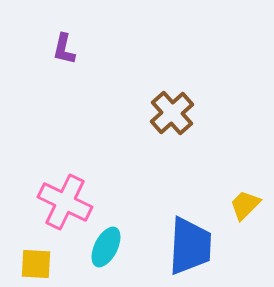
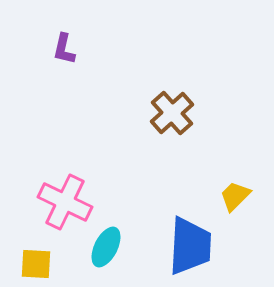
yellow trapezoid: moved 10 px left, 9 px up
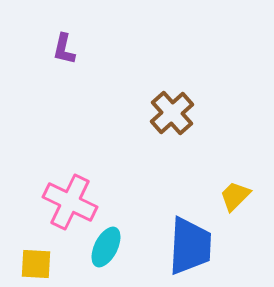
pink cross: moved 5 px right
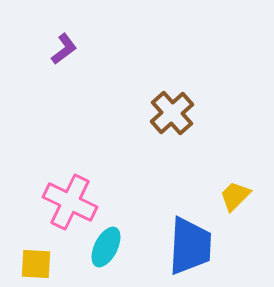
purple L-shape: rotated 140 degrees counterclockwise
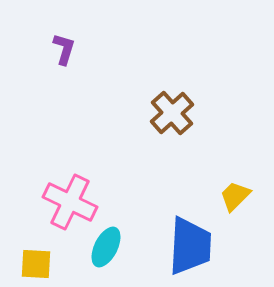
purple L-shape: rotated 36 degrees counterclockwise
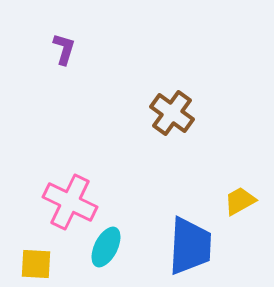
brown cross: rotated 12 degrees counterclockwise
yellow trapezoid: moved 5 px right, 5 px down; rotated 16 degrees clockwise
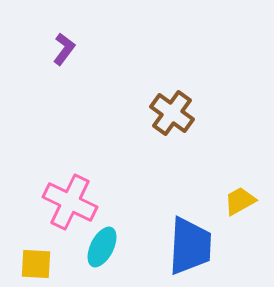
purple L-shape: rotated 20 degrees clockwise
cyan ellipse: moved 4 px left
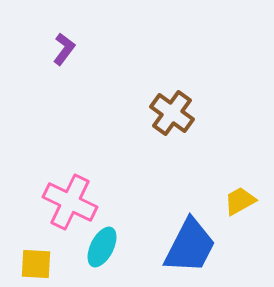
blue trapezoid: rotated 24 degrees clockwise
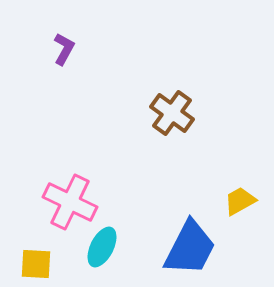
purple L-shape: rotated 8 degrees counterclockwise
blue trapezoid: moved 2 px down
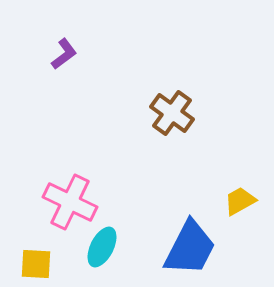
purple L-shape: moved 5 px down; rotated 24 degrees clockwise
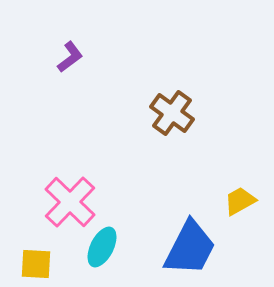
purple L-shape: moved 6 px right, 3 px down
pink cross: rotated 18 degrees clockwise
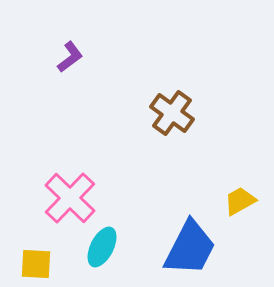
pink cross: moved 4 px up
